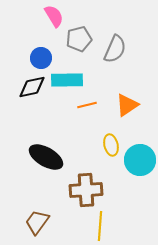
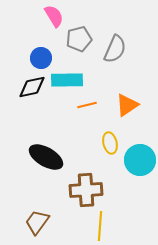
yellow ellipse: moved 1 px left, 2 px up
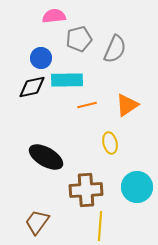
pink semicircle: rotated 65 degrees counterclockwise
cyan circle: moved 3 px left, 27 px down
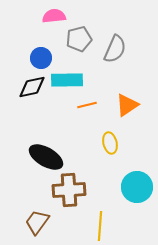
brown cross: moved 17 px left
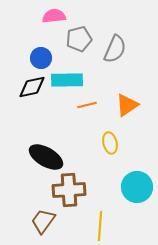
brown trapezoid: moved 6 px right, 1 px up
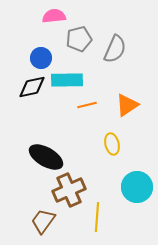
yellow ellipse: moved 2 px right, 1 px down
brown cross: rotated 20 degrees counterclockwise
yellow line: moved 3 px left, 9 px up
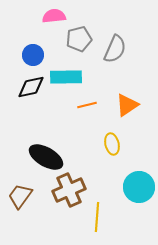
blue circle: moved 8 px left, 3 px up
cyan rectangle: moved 1 px left, 3 px up
black diamond: moved 1 px left
cyan circle: moved 2 px right
brown trapezoid: moved 23 px left, 25 px up
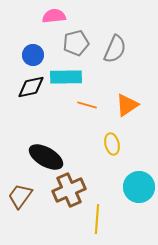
gray pentagon: moved 3 px left, 4 px down
orange line: rotated 30 degrees clockwise
yellow line: moved 2 px down
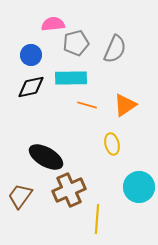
pink semicircle: moved 1 px left, 8 px down
blue circle: moved 2 px left
cyan rectangle: moved 5 px right, 1 px down
orange triangle: moved 2 px left
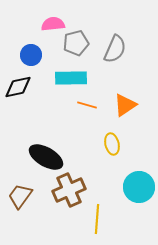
black diamond: moved 13 px left
